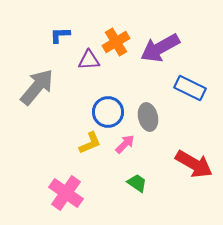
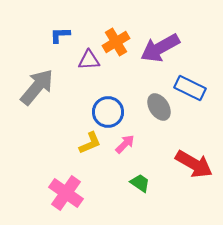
gray ellipse: moved 11 px right, 10 px up; rotated 20 degrees counterclockwise
green trapezoid: moved 3 px right
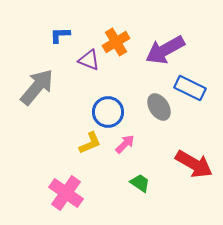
purple arrow: moved 5 px right, 2 px down
purple triangle: rotated 25 degrees clockwise
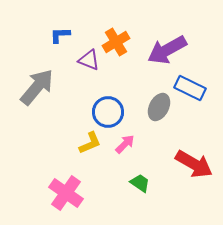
purple arrow: moved 2 px right
gray ellipse: rotated 60 degrees clockwise
